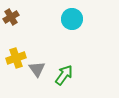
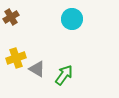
gray triangle: rotated 24 degrees counterclockwise
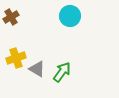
cyan circle: moved 2 px left, 3 px up
green arrow: moved 2 px left, 3 px up
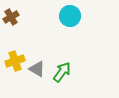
yellow cross: moved 1 px left, 3 px down
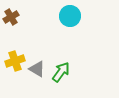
green arrow: moved 1 px left
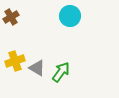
gray triangle: moved 1 px up
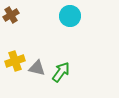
brown cross: moved 2 px up
gray triangle: rotated 18 degrees counterclockwise
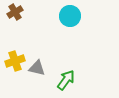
brown cross: moved 4 px right, 3 px up
green arrow: moved 5 px right, 8 px down
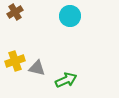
green arrow: rotated 30 degrees clockwise
